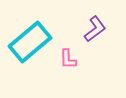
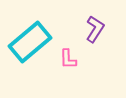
purple L-shape: rotated 20 degrees counterclockwise
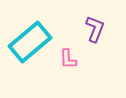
purple L-shape: rotated 12 degrees counterclockwise
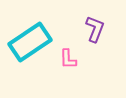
cyan rectangle: rotated 6 degrees clockwise
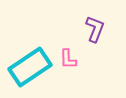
cyan rectangle: moved 25 px down
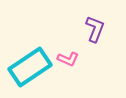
pink L-shape: rotated 65 degrees counterclockwise
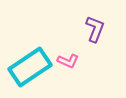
pink L-shape: moved 2 px down
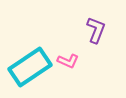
purple L-shape: moved 1 px right, 1 px down
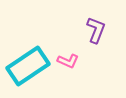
cyan rectangle: moved 2 px left, 1 px up
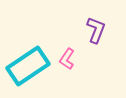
pink L-shape: moved 1 px left, 2 px up; rotated 100 degrees clockwise
